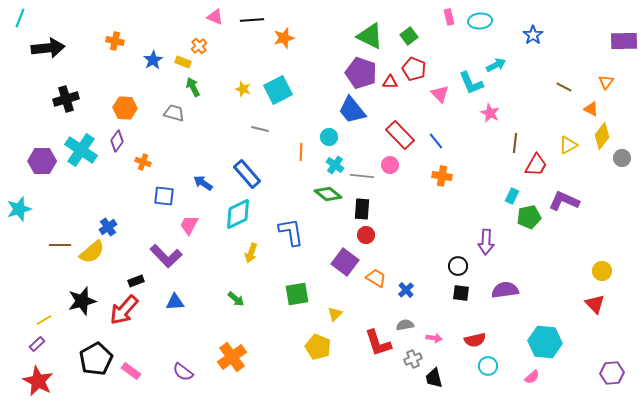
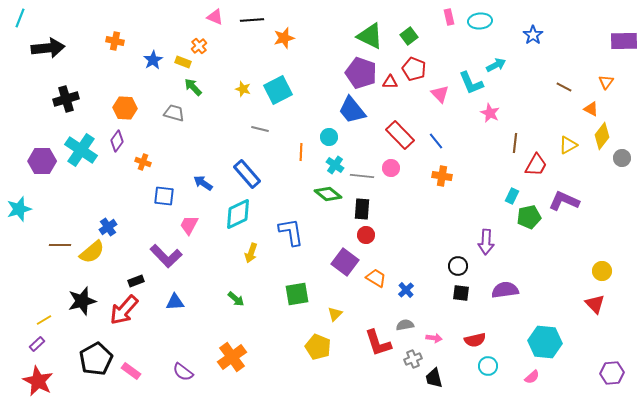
green arrow at (193, 87): rotated 18 degrees counterclockwise
pink circle at (390, 165): moved 1 px right, 3 px down
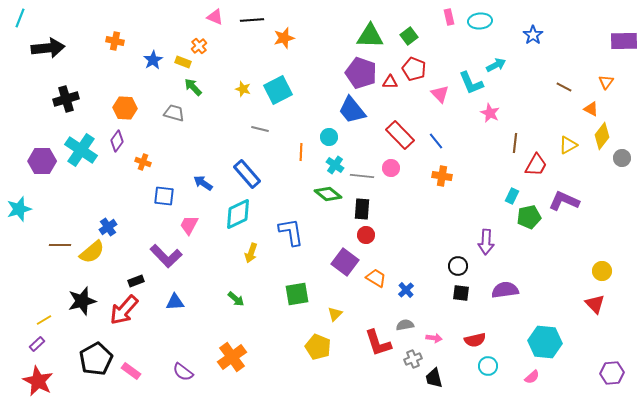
green triangle at (370, 36): rotated 24 degrees counterclockwise
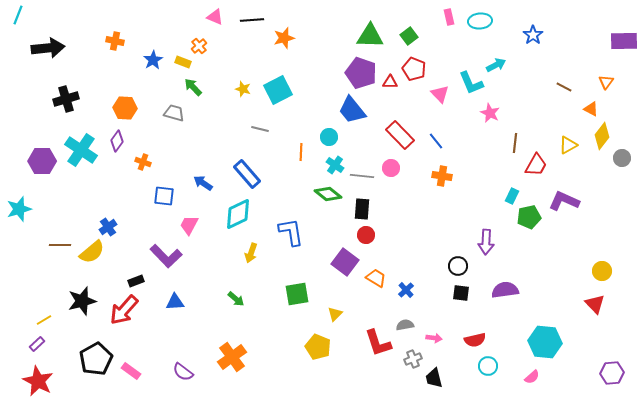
cyan line at (20, 18): moved 2 px left, 3 px up
